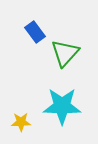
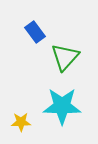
green triangle: moved 4 px down
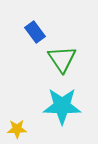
green triangle: moved 3 px left, 2 px down; rotated 16 degrees counterclockwise
yellow star: moved 4 px left, 7 px down
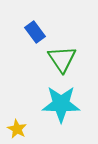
cyan star: moved 1 px left, 2 px up
yellow star: rotated 30 degrees clockwise
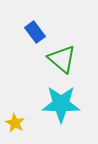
green triangle: rotated 16 degrees counterclockwise
yellow star: moved 2 px left, 6 px up
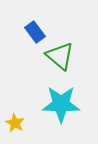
green triangle: moved 2 px left, 3 px up
